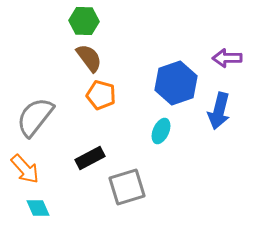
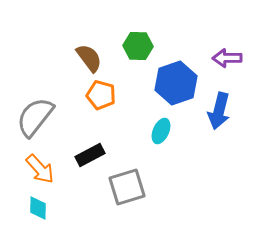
green hexagon: moved 54 px right, 25 px down
black rectangle: moved 3 px up
orange arrow: moved 15 px right
cyan diamond: rotated 25 degrees clockwise
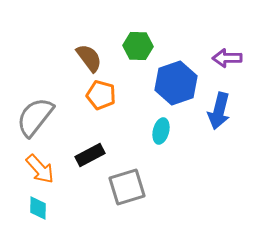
cyan ellipse: rotated 10 degrees counterclockwise
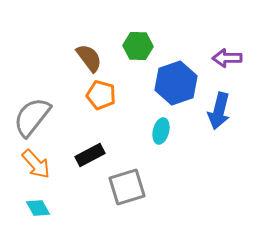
gray semicircle: moved 3 px left
orange arrow: moved 4 px left, 5 px up
cyan diamond: rotated 30 degrees counterclockwise
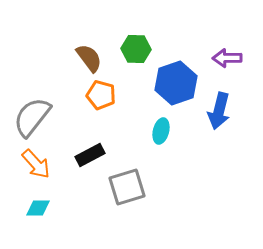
green hexagon: moved 2 px left, 3 px down
cyan diamond: rotated 60 degrees counterclockwise
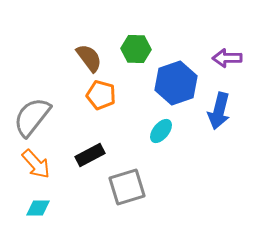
cyan ellipse: rotated 25 degrees clockwise
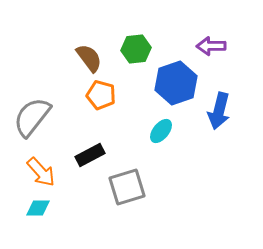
green hexagon: rotated 8 degrees counterclockwise
purple arrow: moved 16 px left, 12 px up
orange arrow: moved 5 px right, 8 px down
